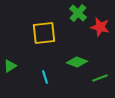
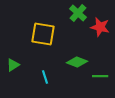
yellow square: moved 1 px left, 1 px down; rotated 15 degrees clockwise
green triangle: moved 3 px right, 1 px up
green line: moved 2 px up; rotated 21 degrees clockwise
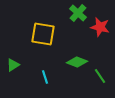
green line: rotated 56 degrees clockwise
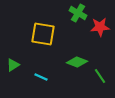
green cross: rotated 12 degrees counterclockwise
red star: rotated 18 degrees counterclockwise
cyan line: moved 4 px left; rotated 48 degrees counterclockwise
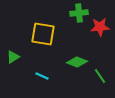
green cross: moved 1 px right; rotated 36 degrees counterclockwise
green triangle: moved 8 px up
cyan line: moved 1 px right, 1 px up
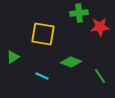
green diamond: moved 6 px left
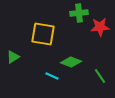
cyan line: moved 10 px right
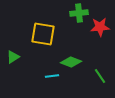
cyan line: rotated 32 degrees counterclockwise
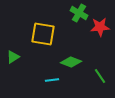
green cross: rotated 36 degrees clockwise
cyan line: moved 4 px down
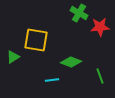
yellow square: moved 7 px left, 6 px down
green line: rotated 14 degrees clockwise
